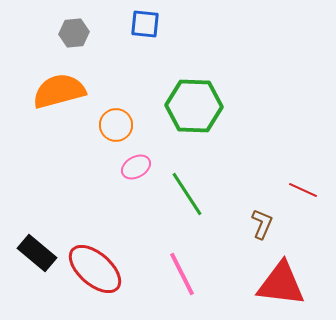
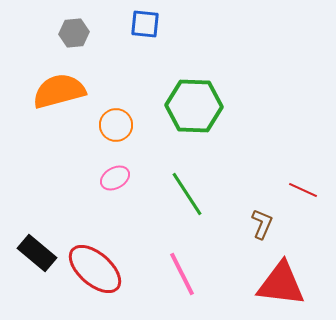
pink ellipse: moved 21 px left, 11 px down
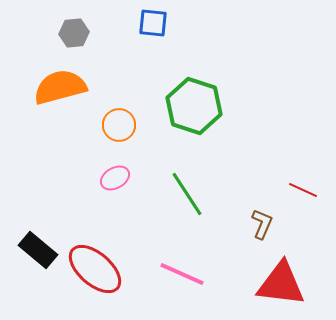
blue square: moved 8 px right, 1 px up
orange semicircle: moved 1 px right, 4 px up
green hexagon: rotated 16 degrees clockwise
orange circle: moved 3 px right
black rectangle: moved 1 px right, 3 px up
pink line: rotated 39 degrees counterclockwise
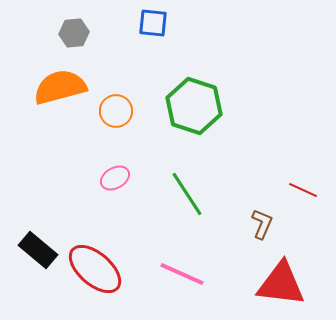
orange circle: moved 3 px left, 14 px up
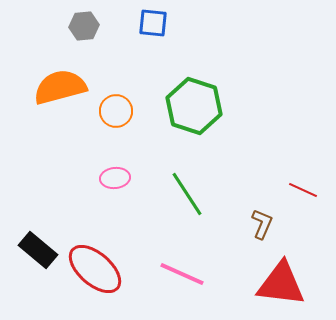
gray hexagon: moved 10 px right, 7 px up
pink ellipse: rotated 24 degrees clockwise
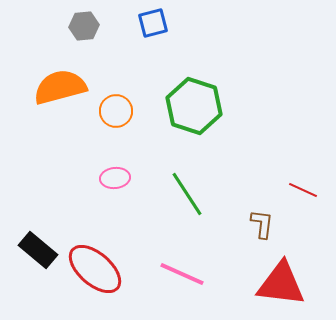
blue square: rotated 20 degrees counterclockwise
brown L-shape: rotated 16 degrees counterclockwise
